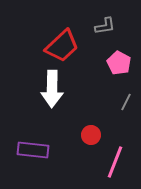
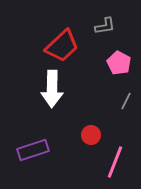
gray line: moved 1 px up
purple rectangle: rotated 24 degrees counterclockwise
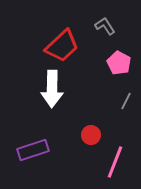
gray L-shape: rotated 115 degrees counterclockwise
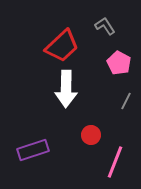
white arrow: moved 14 px right
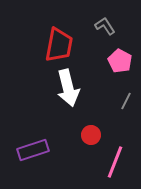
red trapezoid: moved 3 px left, 1 px up; rotated 36 degrees counterclockwise
pink pentagon: moved 1 px right, 2 px up
white arrow: moved 2 px right, 1 px up; rotated 15 degrees counterclockwise
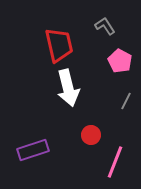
red trapezoid: rotated 24 degrees counterclockwise
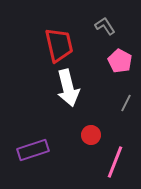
gray line: moved 2 px down
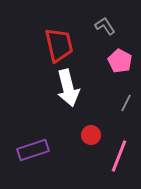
pink line: moved 4 px right, 6 px up
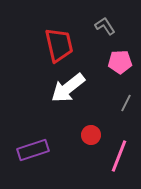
pink pentagon: moved 1 px down; rotated 30 degrees counterclockwise
white arrow: rotated 66 degrees clockwise
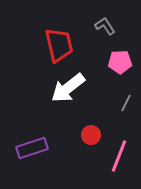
purple rectangle: moved 1 px left, 2 px up
